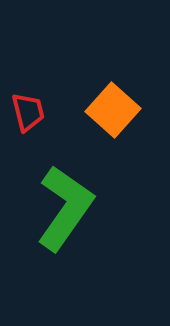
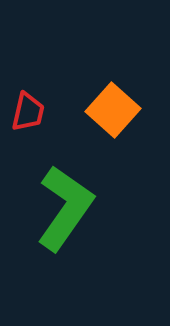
red trapezoid: rotated 27 degrees clockwise
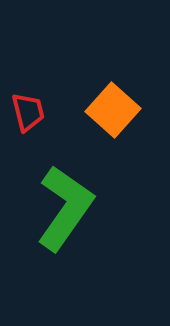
red trapezoid: rotated 27 degrees counterclockwise
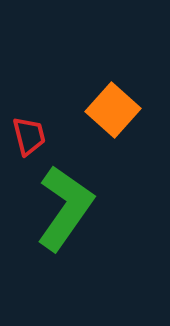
red trapezoid: moved 1 px right, 24 px down
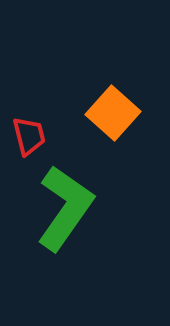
orange square: moved 3 px down
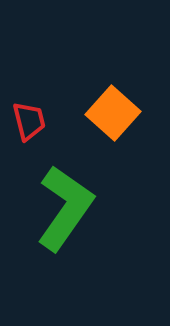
red trapezoid: moved 15 px up
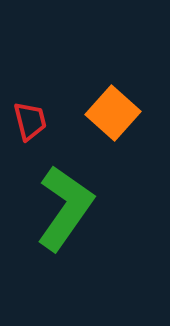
red trapezoid: moved 1 px right
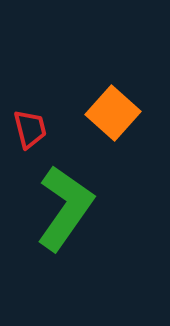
red trapezoid: moved 8 px down
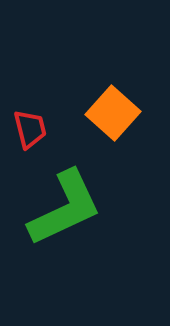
green L-shape: rotated 30 degrees clockwise
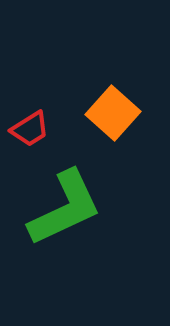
red trapezoid: rotated 72 degrees clockwise
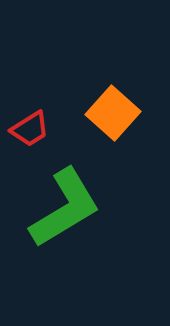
green L-shape: rotated 6 degrees counterclockwise
